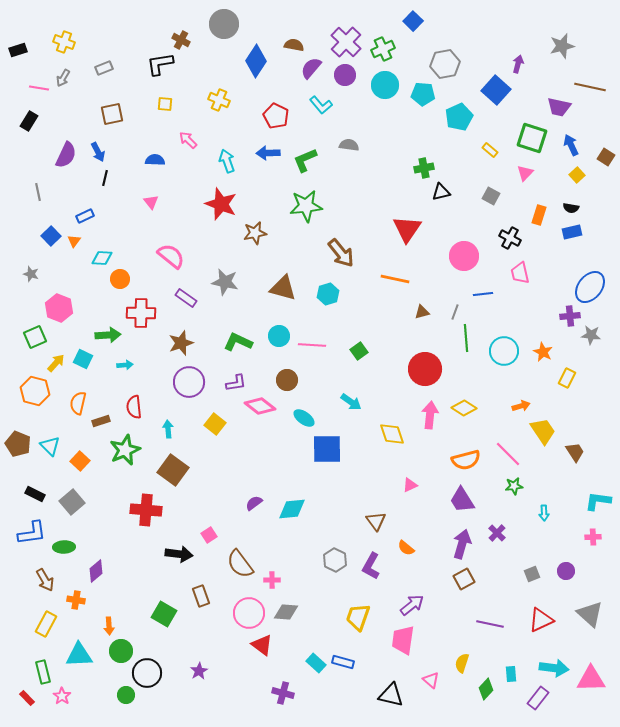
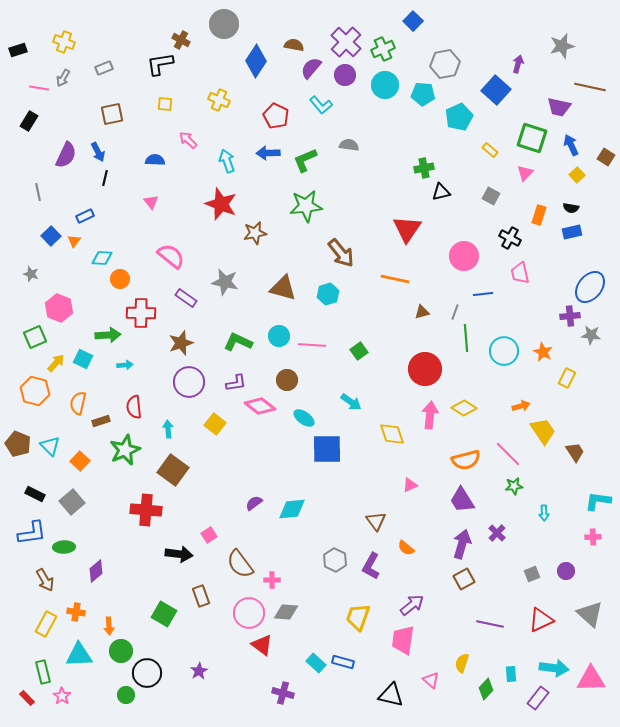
orange cross at (76, 600): moved 12 px down
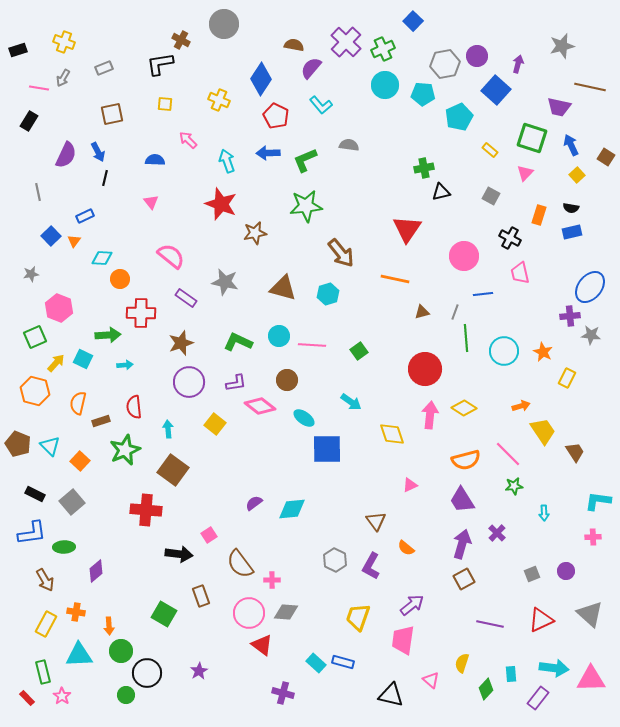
blue diamond at (256, 61): moved 5 px right, 18 px down
purple circle at (345, 75): moved 132 px right, 19 px up
gray star at (31, 274): rotated 28 degrees counterclockwise
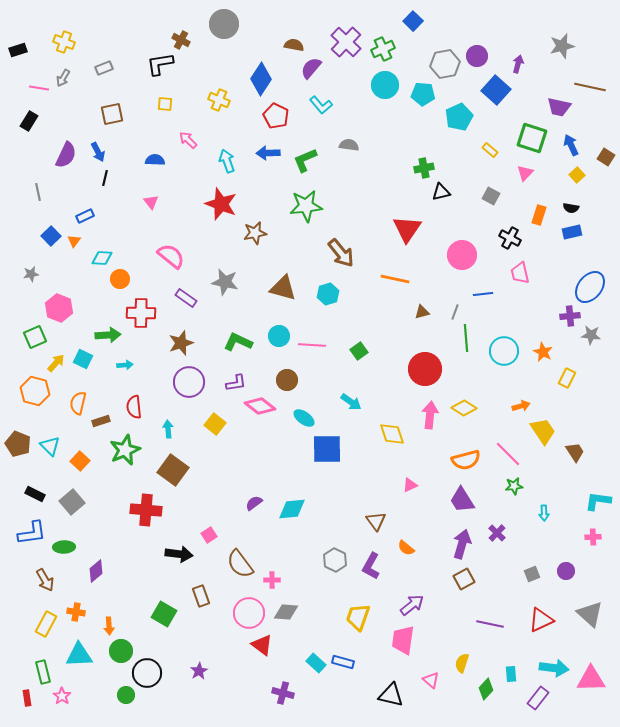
pink circle at (464, 256): moved 2 px left, 1 px up
red rectangle at (27, 698): rotated 35 degrees clockwise
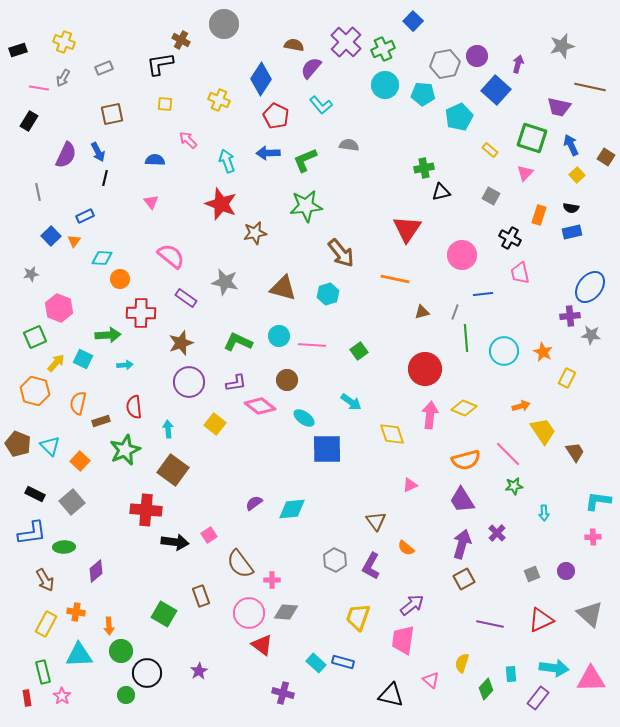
yellow diamond at (464, 408): rotated 10 degrees counterclockwise
black arrow at (179, 554): moved 4 px left, 12 px up
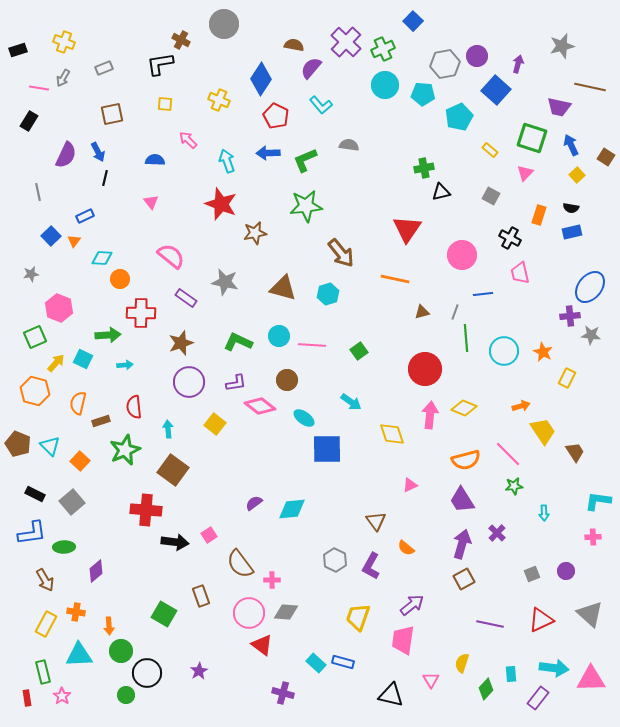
pink triangle at (431, 680): rotated 18 degrees clockwise
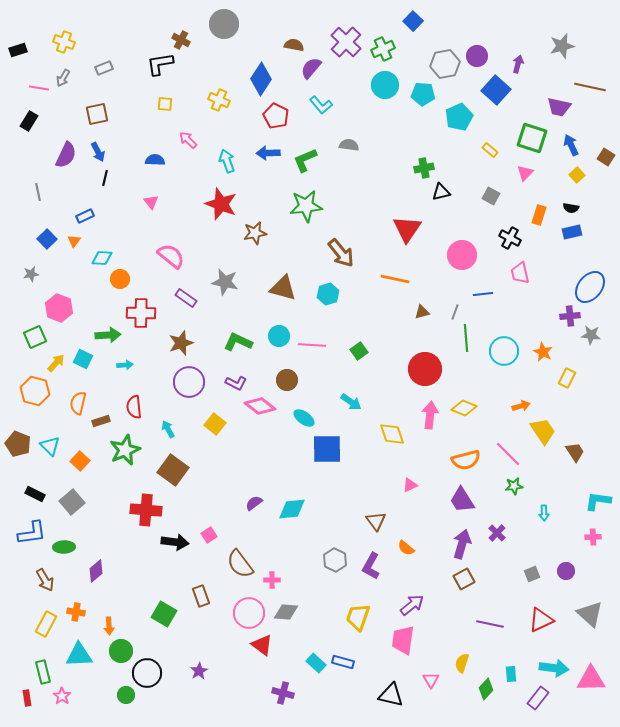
brown square at (112, 114): moved 15 px left
blue square at (51, 236): moved 4 px left, 3 px down
purple L-shape at (236, 383): rotated 35 degrees clockwise
cyan arrow at (168, 429): rotated 24 degrees counterclockwise
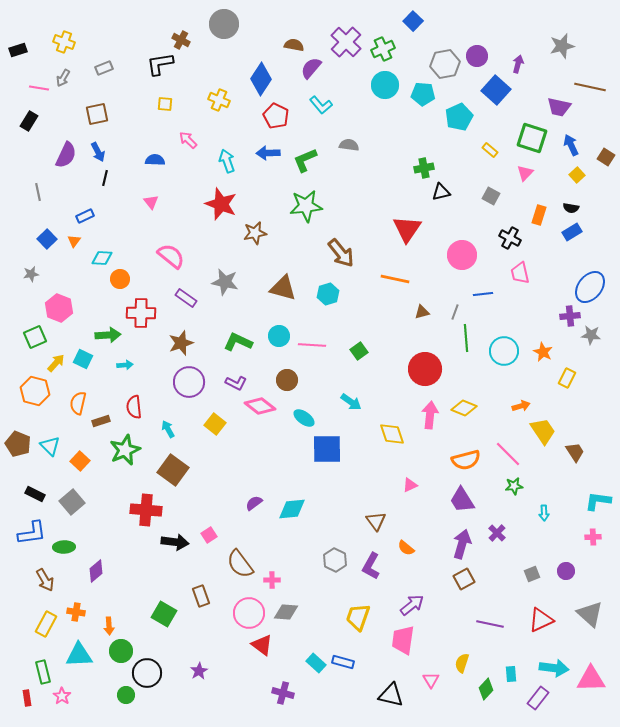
blue rectangle at (572, 232): rotated 18 degrees counterclockwise
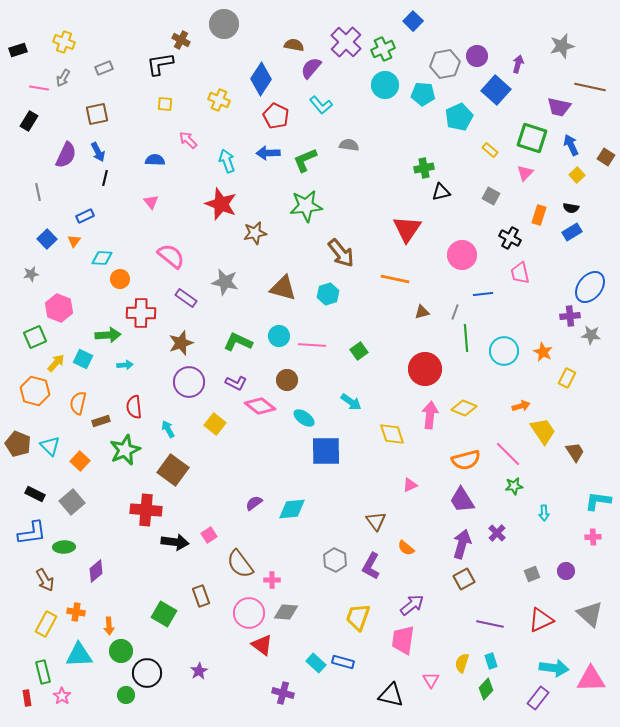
blue square at (327, 449): moved 1 px left, 2 px down
cyan rectangle at (511, 674): moved 20 px left, 13 px up; rotated 14 degrees counterclockwise
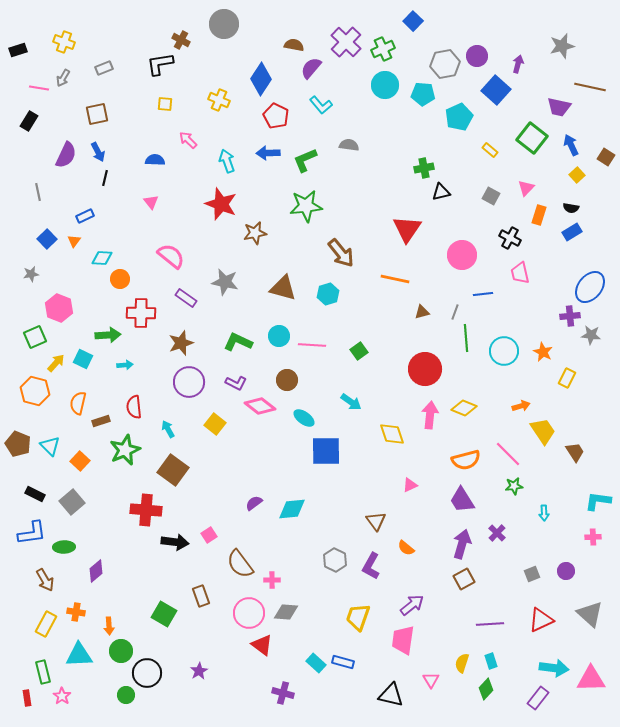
green square at (532, 138): rotated 20 degrees clockwise
pink triangle at (525, 173): moved 1 px right, 15 px down
purple line at (490, 624): rotated 16 degrees counterclockwise
